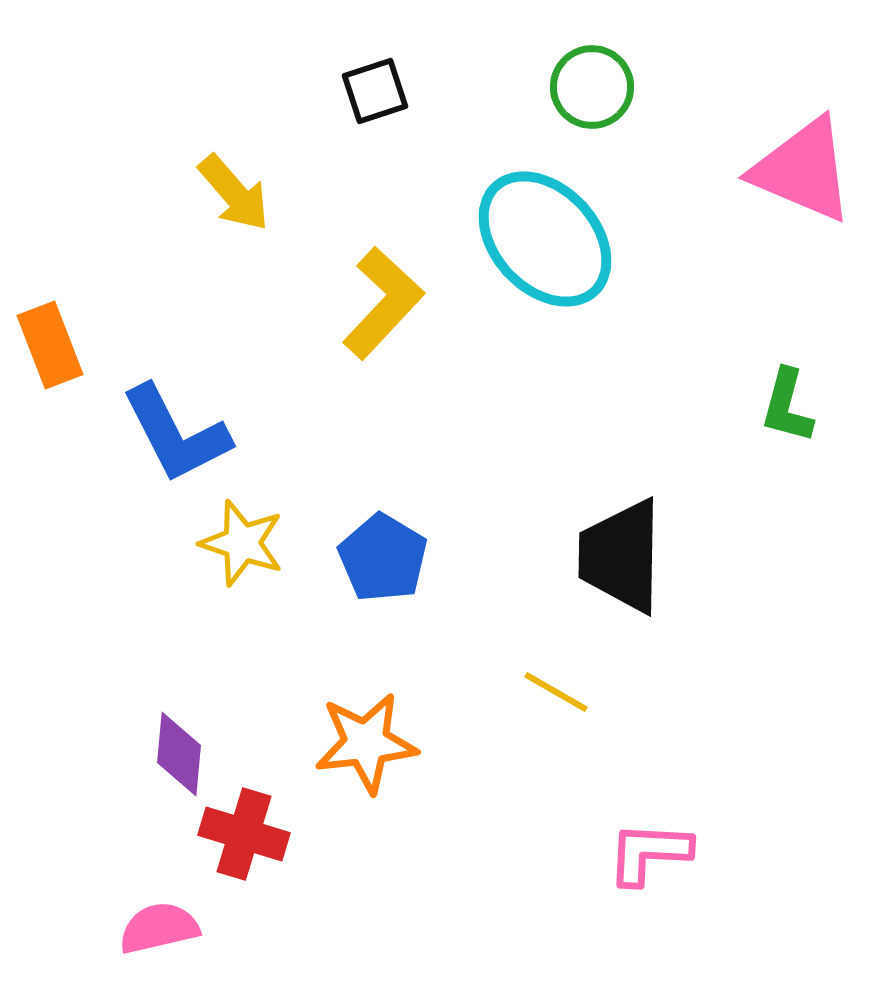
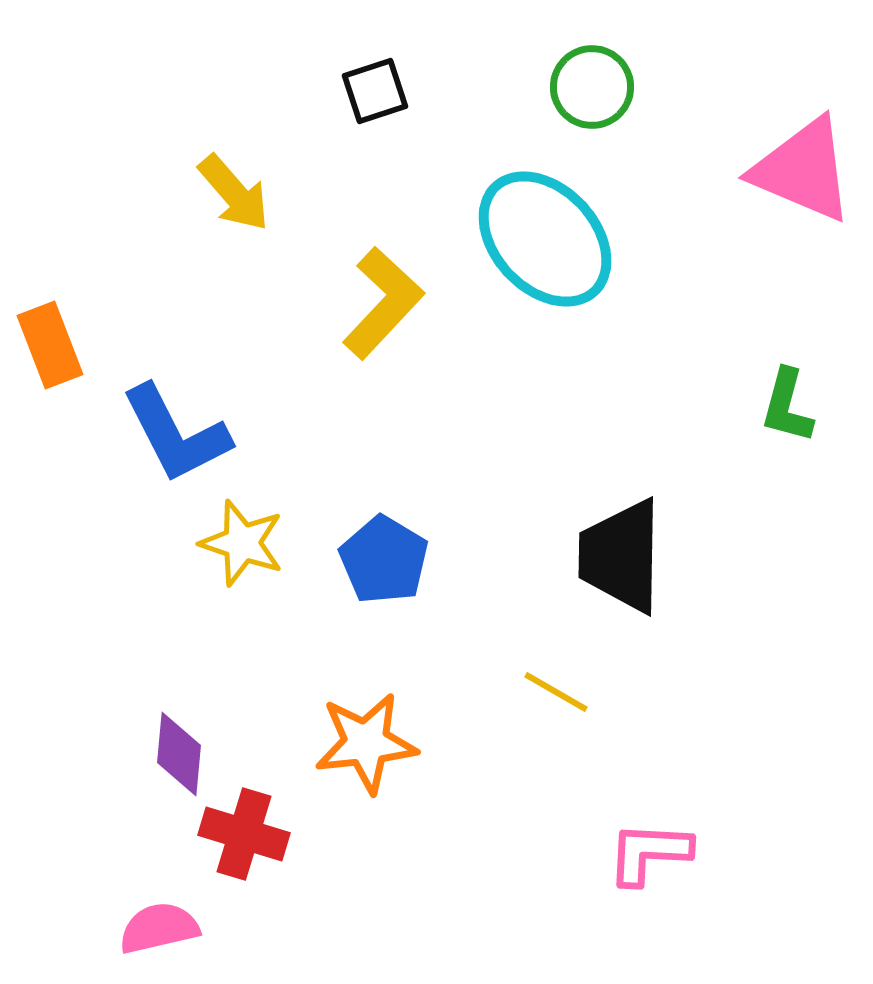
blue pentagon: moved 1 px right, 2 px down
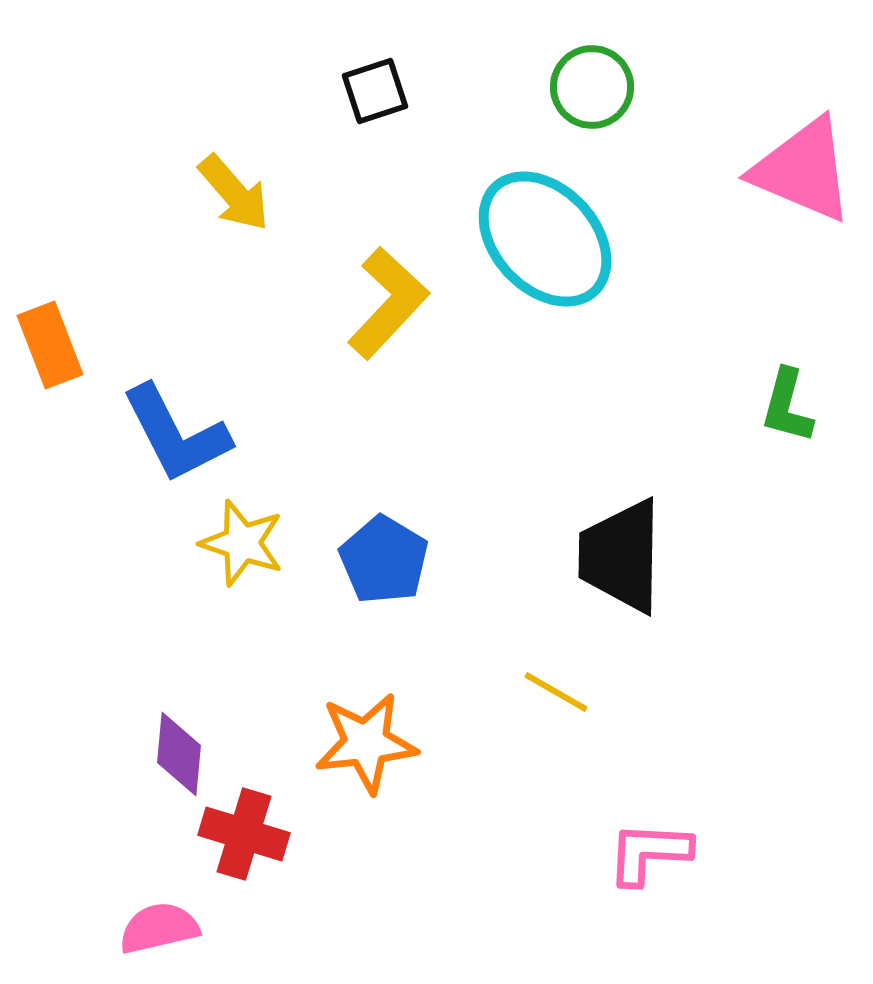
yellow L-shape: moved 5 px right
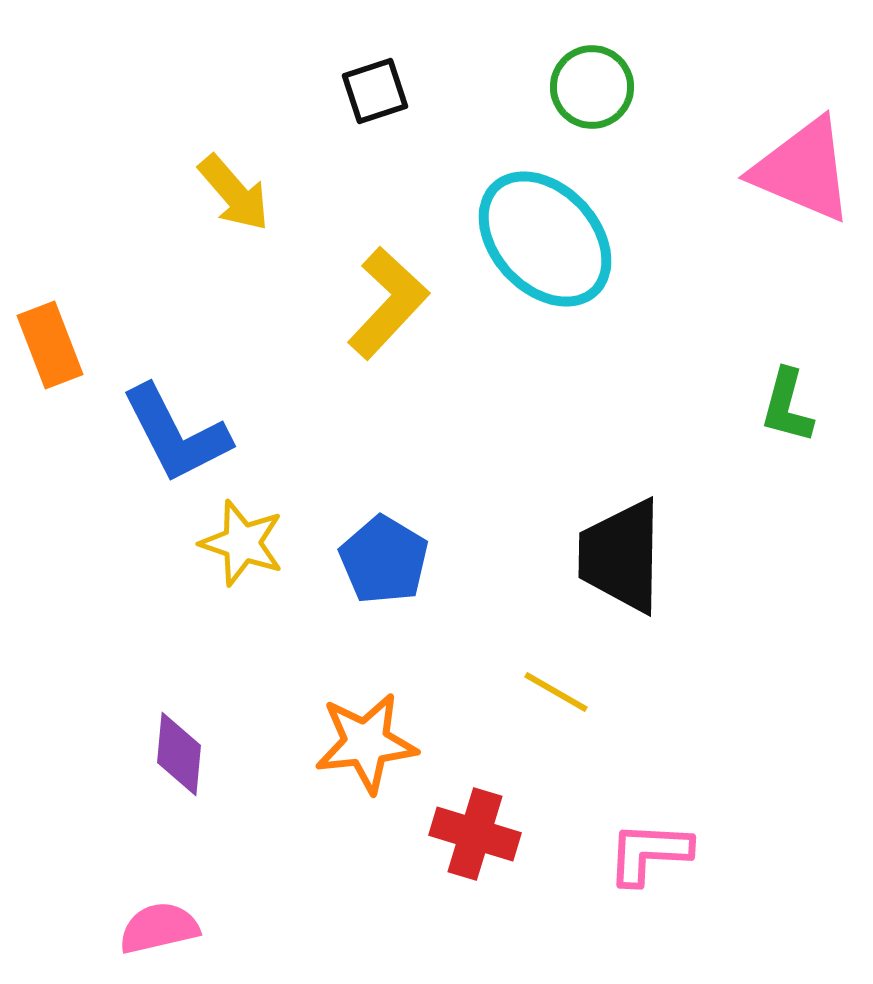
red cross: moved 231 px right
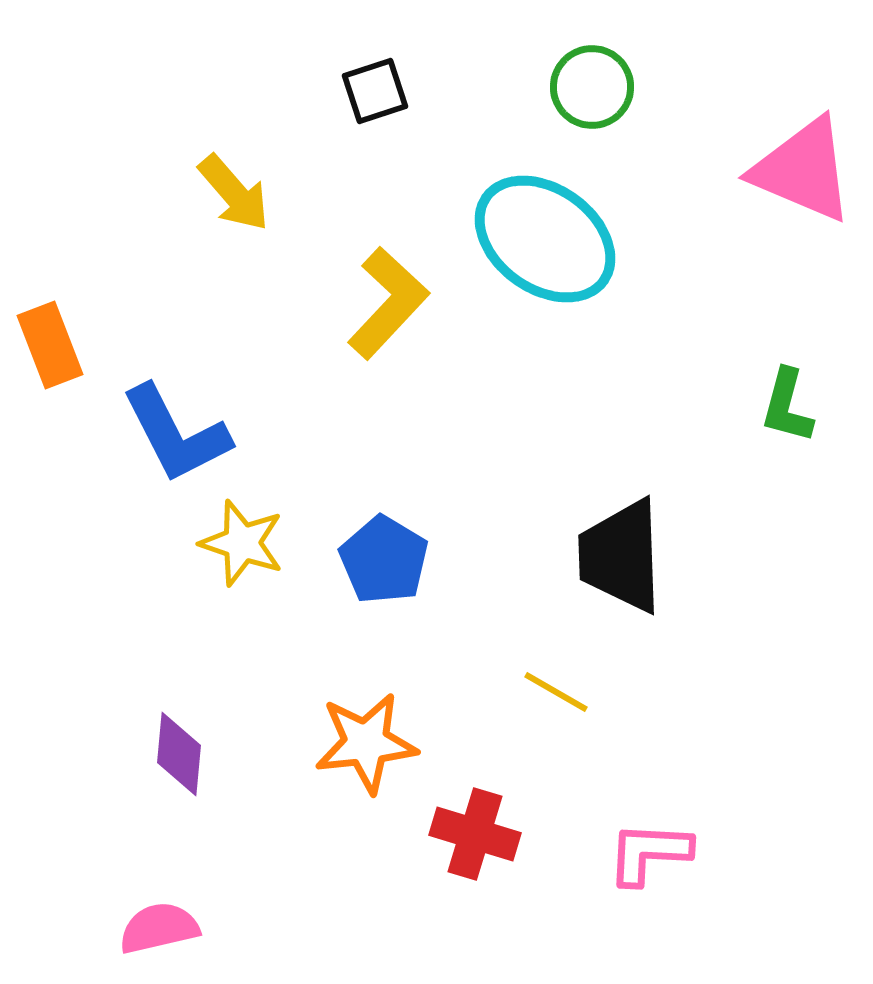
cyan ellipse: rotated 11 degrees counterclockwise
black trapezoid: rotated 3 degrees counterclockwise
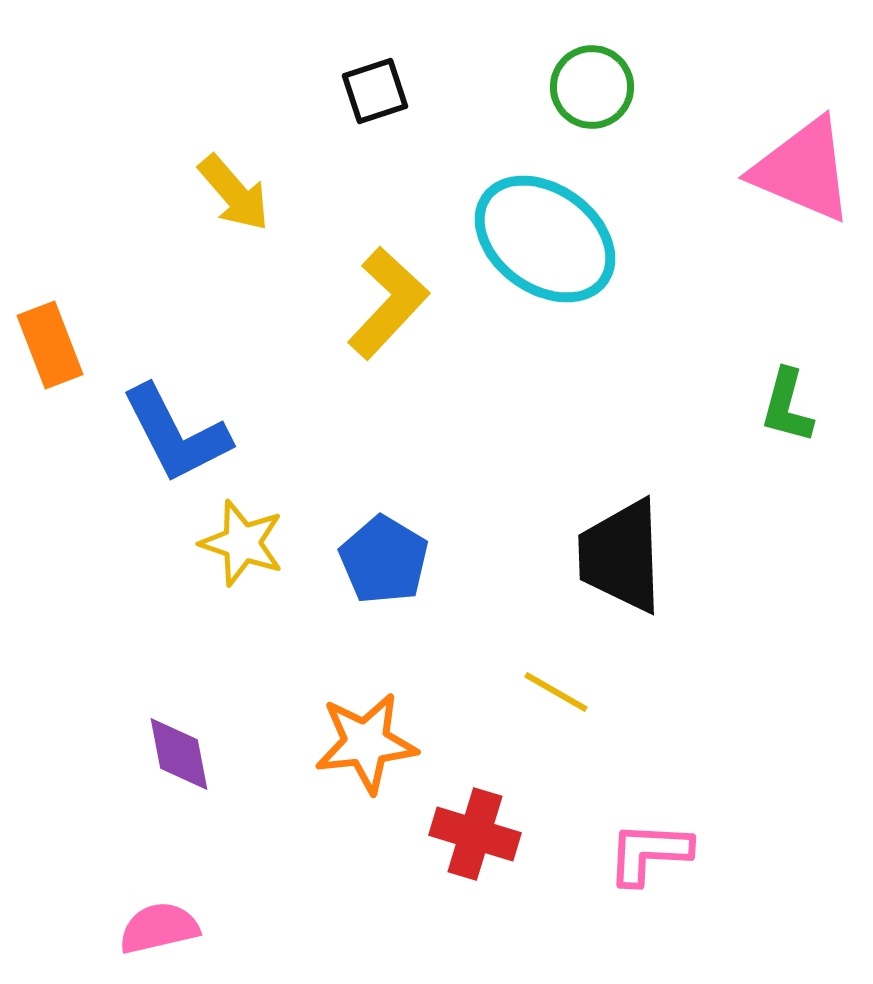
purple diamond: rotated 16 degrees counterclockwise
